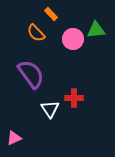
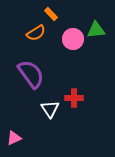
orange semicircle: rotated 78 degrees counterclockwise
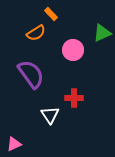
green triangle: moved 6 px right, 3 px down; rotated 18 degrees counterclockwise
pink circle: moved 11 px down
white triangle: moved 6 px down
pink triangle: moved 6 px down
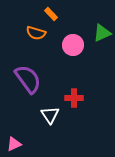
orange semicircle: rotated 48 degrees clockwise
pink circle: moved 5 px up
purple semicircle: moved 3 px left, 5 px down
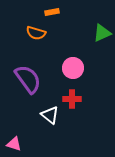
orange rectangle: moved 1 px right, 2 px up; rotated 56 degrees counterclockwise
pink circle: moved 23 px down
red cross: moved 2 px left, 1 px down
white triangle: rotated 18 degrees counterclockwise
pink triangle: rotated 42 degrees clockwise
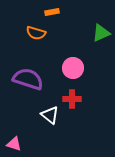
green triangle: moved 1 px left
purple semicircle: rotated 36 degrees counterclockwise
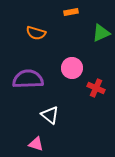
orange rectangle: moved 19 px right
pink circle: moved 1 px left
purple semicircle: rotated 20 degrees counterclockwise
red cross: moved 24 px right, 11 px up; rotated 24 degrees clockwise
pink triangle: moved 22 px right
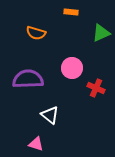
orange rectangle: rotated 16 degrees clockwise
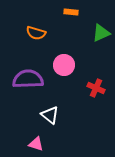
pink circle: moved 8 px left, 3 px up
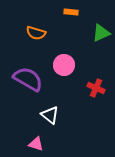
purple semicircle: rotated 32 degrees clockwise
